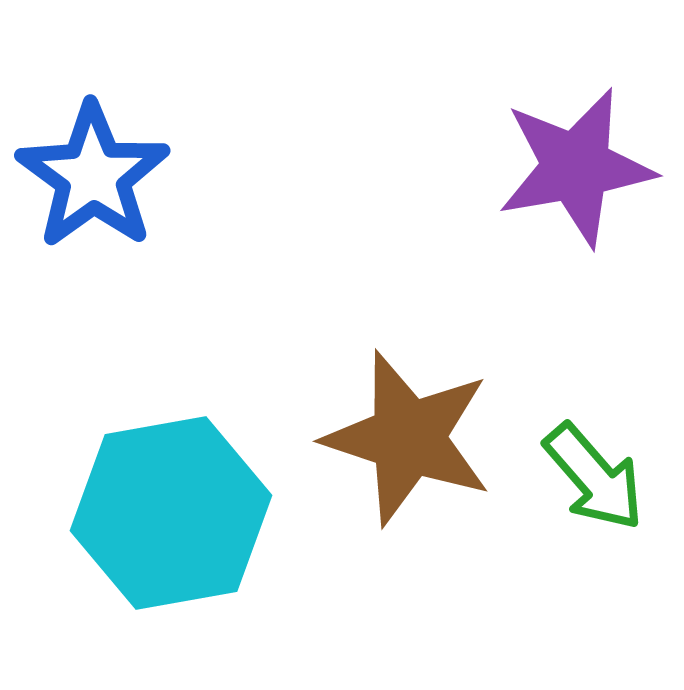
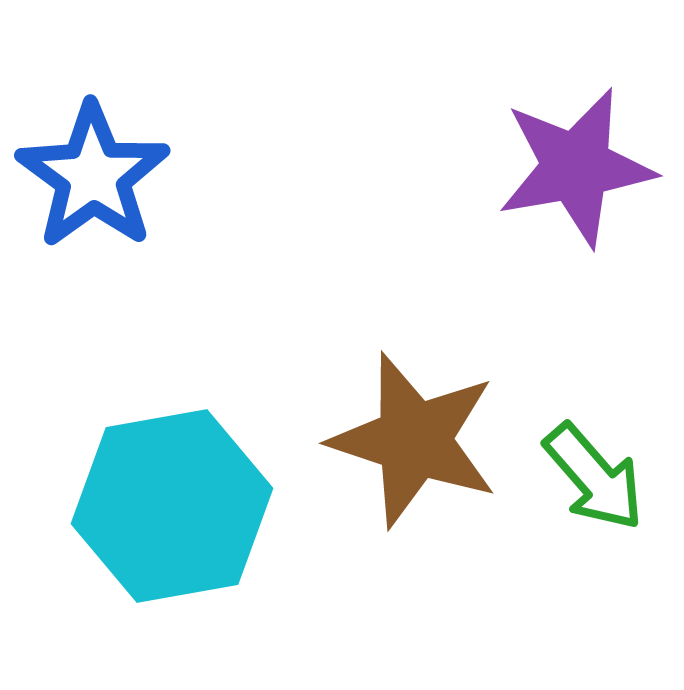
brown star: moved 6 px right, 2 px down
cyan hexagon: moved 1 px right, 7 px up
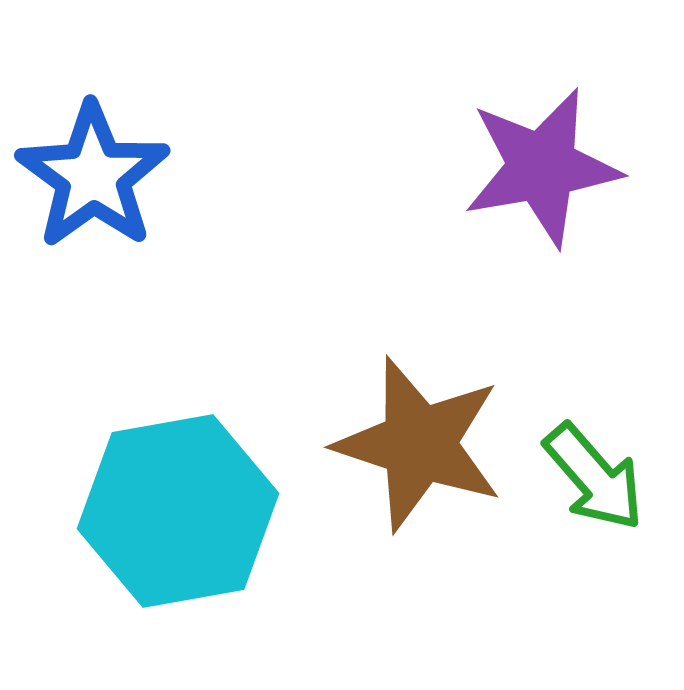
purple star: moved 34 px left
brown star: moved 5 px right, 4 px down
cyan hexagon: moved 6 px right, 5 px down
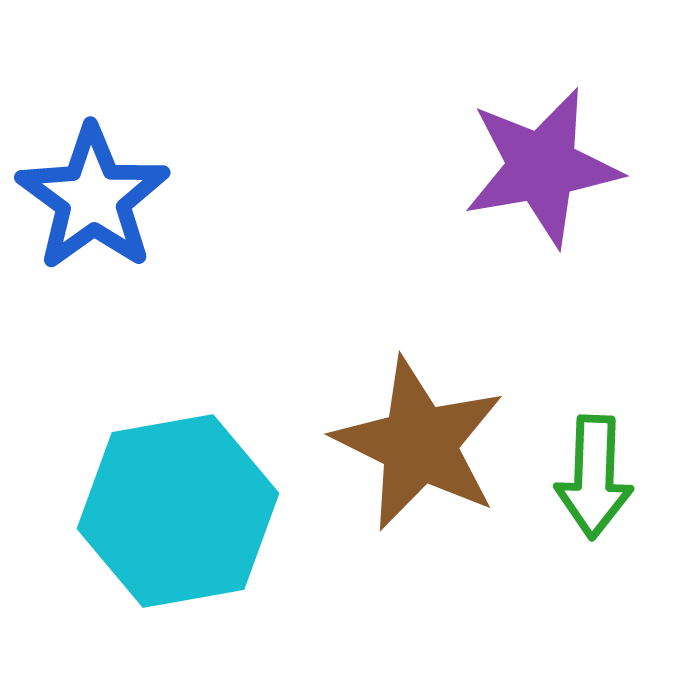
blue star: moved 22 px down
brown star: rotated 8 degrees clockwise
green arrow: rotated 43 degrees clockwise
